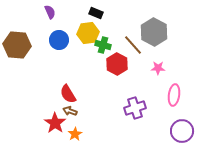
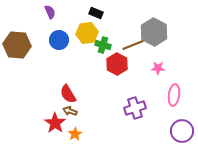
yellow hexagon: moved 1 px left
brown line: rotated 70 degrees counterclockwise
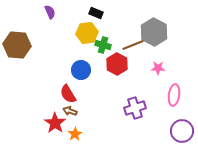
blue circle: moved 22 px right, 30 px down
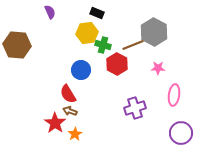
black rectangle: moved 1 px right
purple circle: moved 1 px left, 2 px down
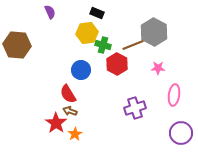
red star: moved 1 px right
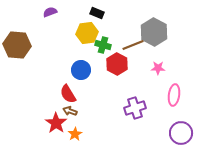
purple semicircle: rotated 88 degrees counterclockwise
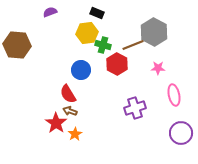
pink ellipse: rotated 20 degrees counterclockwise
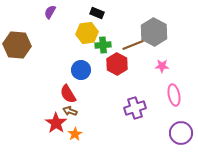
purple semicircle: rotated 40 degrees counterclockwise
green cross: rotated 21 degrees counterclockwise
pink star: moved 4 px right, 2 px up
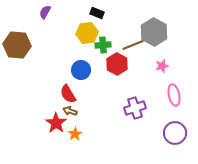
purple semicircle: moved 5 px left
pink star: rotated 16 degrees counterclockwise
purple circle: moved 6 px left
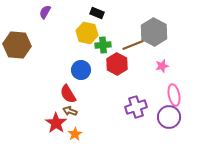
yellow hexagon: rotated 20 degrees clockwise
purple cross: moved 1 px right, 1 px up
purple circle: moved 6 px left, 16 px up
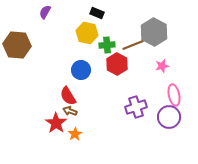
green cross: moved 4 px right
red semicircle: moved 2 px down
